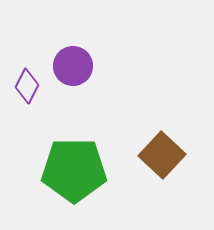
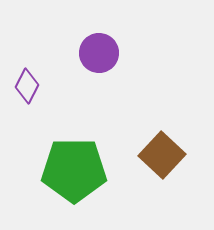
purple circle: moved 26 px right, 13 px up
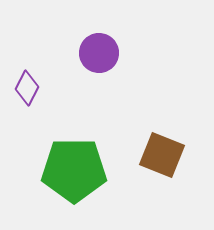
purple diamond: moved 2 px down
brown square: rotated 21 degrees counterclockwise
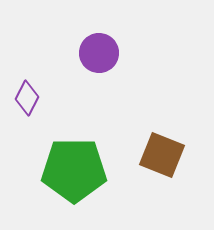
purple diamond: moved 10 px down
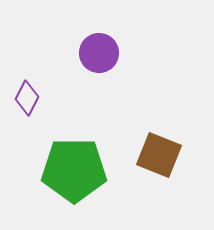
brown square: moved 3 px left
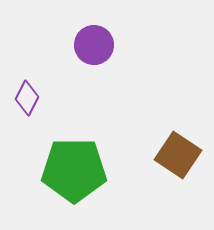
purple circle: moved 5 px left, 8 px up
brown square: moved 19 px right; rotated 12 degrees clockwise
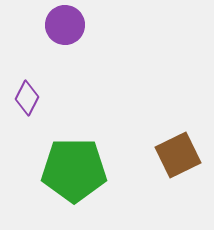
purple circle: moved 29 px left, 20 px up
brown square: rotated 30 degrees clockwise
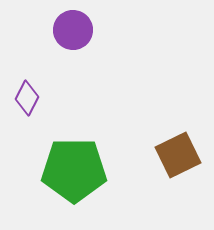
purple circle: moved 8 px right, 5 px down
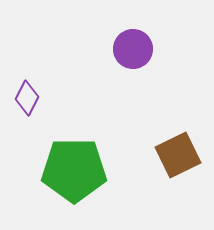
purple circle: moved 60 px right, 19 px down
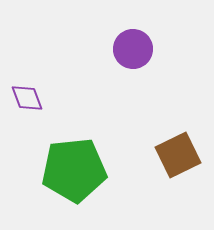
purple diamond: rotated 48 degrees counterclockwise
green pentagon: rotated 6 degrees counterclockwise
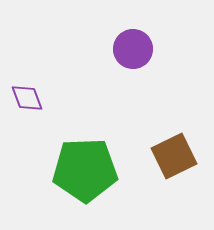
brown square: moved 4 px left, 1 px down
green pentagon: moved 11 px right; rotated 4 degrees clockwise
